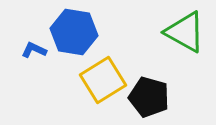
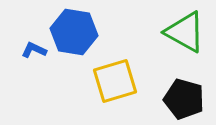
yellow square: moved 12 px right, 1 px down; rotated 15 degrees clockwise
black pentagon: moved 35 px right, 2 px down
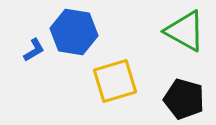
green triangle: moved 1 px up
blue L-shape: rotated 125 degrees clockwise
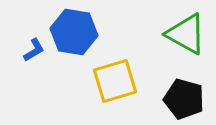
green triangle: moved 1 px right, 3 px down
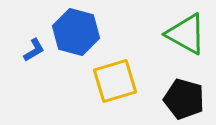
blue hexagon: moved 2 px right; rotated 6 degrees clockwise
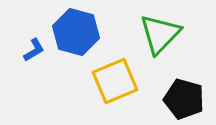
green triangle: moved 26 px left; rotated 45 degrees clockwise
yellow square: rotated 6 degrees counterclockwise
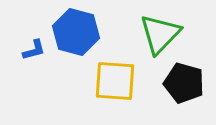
blue L-shape: rotated 15 degrees clockwise
yellow square: rotated 27 degrees clockwise
black pentagon: moved 16 px up
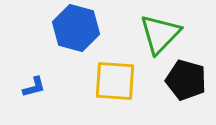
blue hexagon: moved 4 px up
blue L-shape: moved 37 px down
black pentagon: moved 2 px right, 3 px up
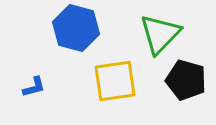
yellow square: rotated 12 degrees counterclockwise
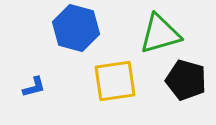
green triangle: rotated 30 degrees clockwise
